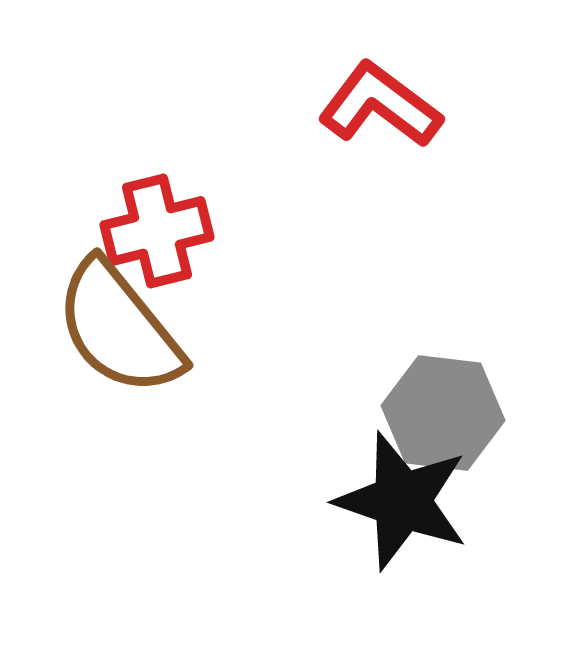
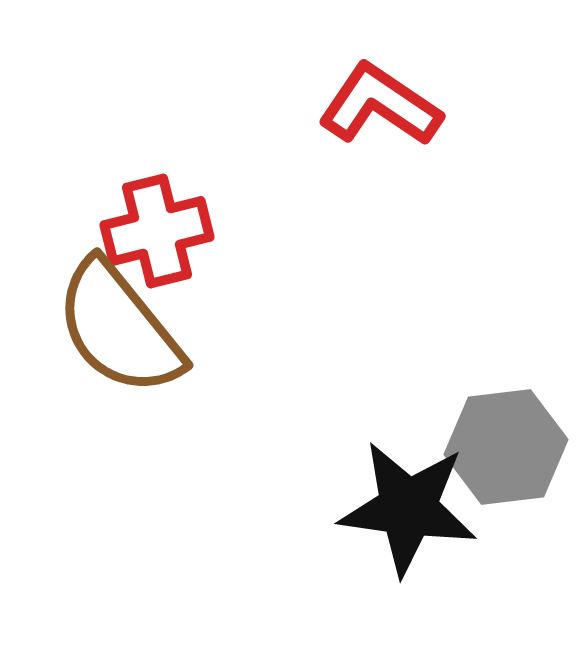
red L-shape: rotated 3 degrees counterclockwise
gray hexagon: moved 63 px right, 34 px down; rotated 14 degrees counterclockwise
black star: moved 6 px right, 7 px down; rotated 11 degrees counterclockwise
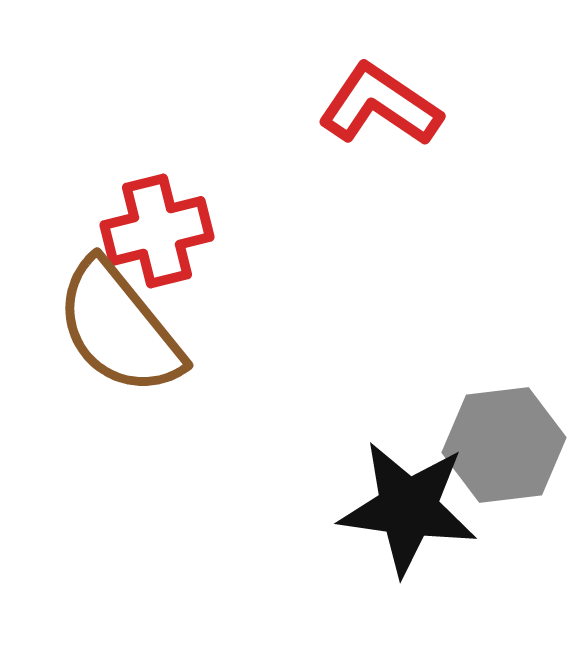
gray hexagon: moved 2 px left, 2 px up
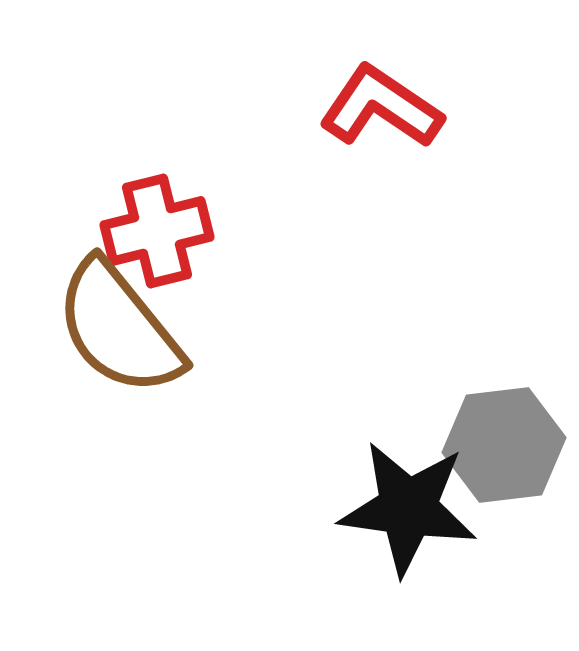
red L-shape: moved 1 px right, 2 px down
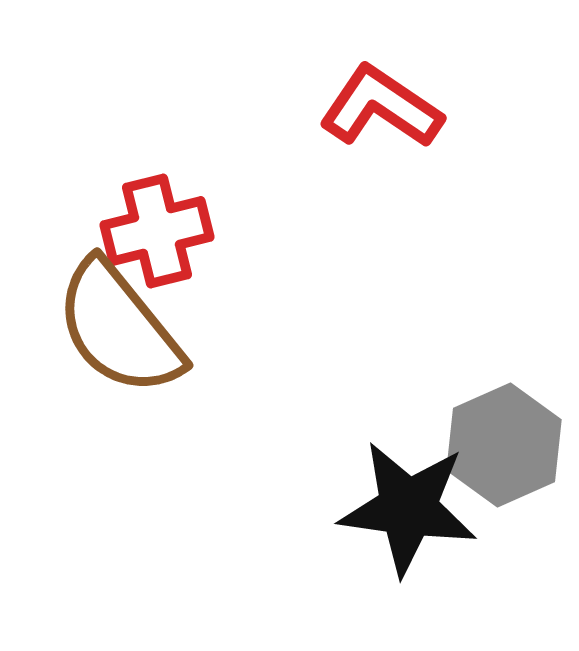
gray hexagon: rotated 17 degrees counterclockwise
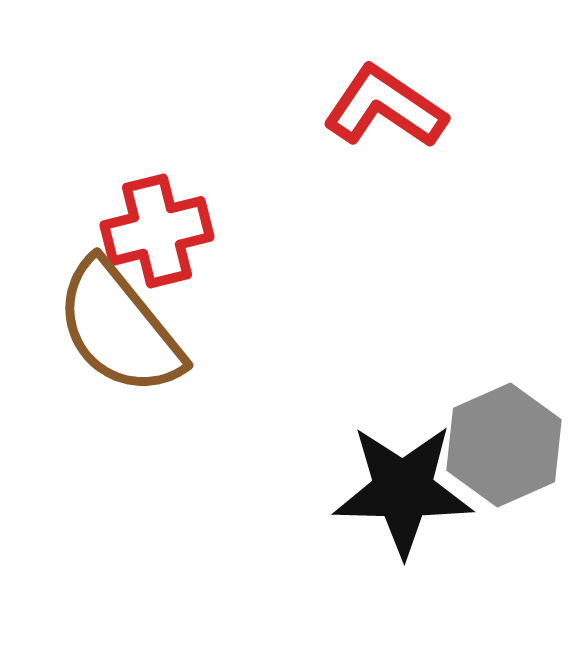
red L-shape: moved 4 px right
black star: moved 5 px left, 18 px up; rotated 7 degrees counterclockwise
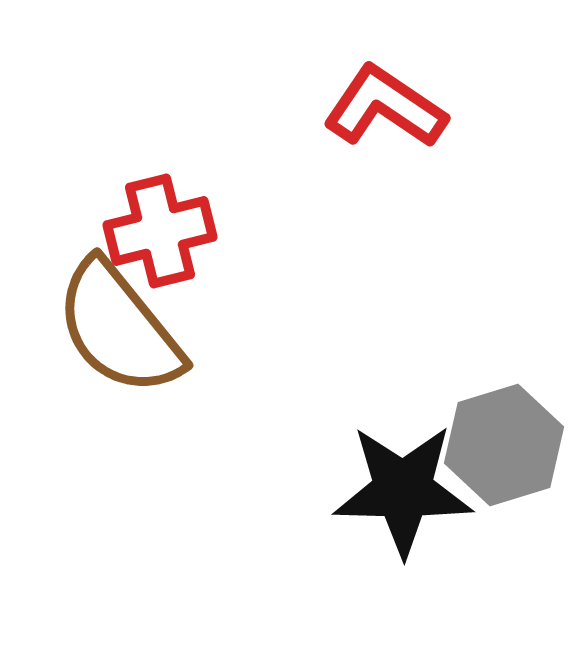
red cross: moved 3 px right
gray hexagon: rotated 7 degrees clockwise
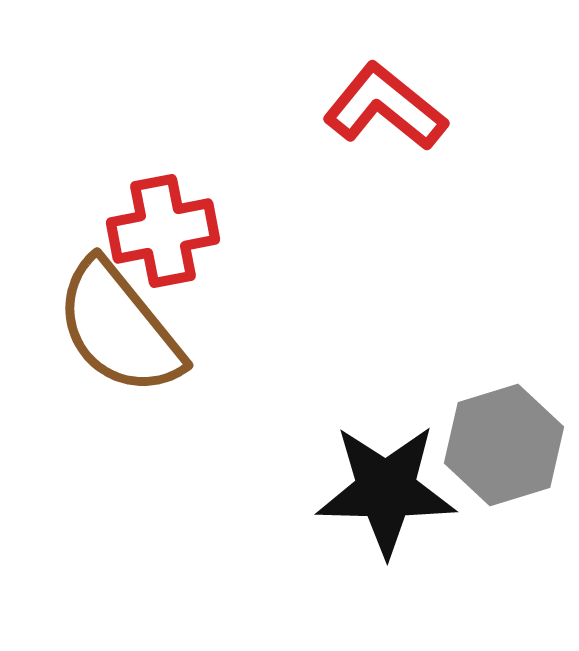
red L-shape: rotated 5 degrees clockwise
red cross: moved 3 px right; rotated 3 degrees clockwise
black star: moved 17 px left
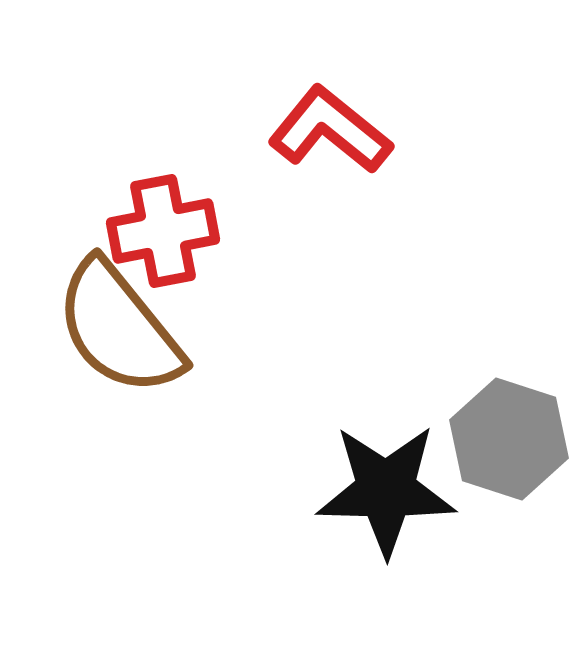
red L-shape: moved 55 px left, 23 px down
gray hexagon: moved 5 px right, 6 px up; rotated 25 degrees counterclockwise
